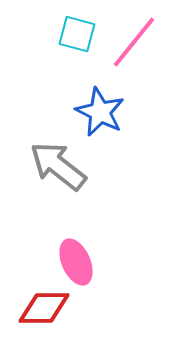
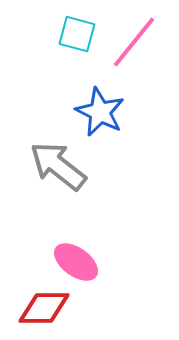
pink ellipse: rotated 30 degrees counterclockwise
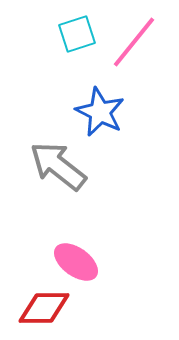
cyan square: rotated 33 degrees counterclockwise
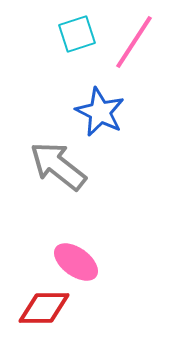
pink line: rotated 6 degrees counterclockwise
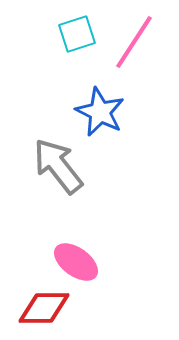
gray arrow: rotated 14 degrees clockwise
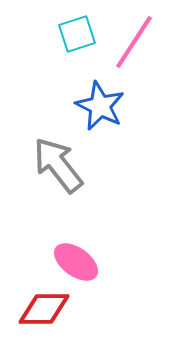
blue star: moved 6 px up
gray arrow: moved 1 px up
red diamond: moved 1 px down
